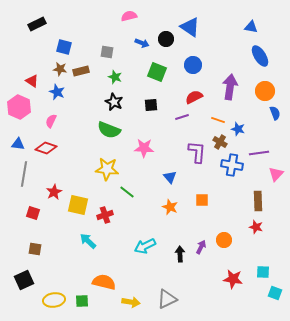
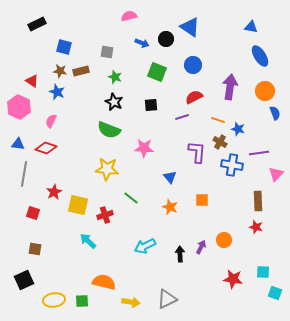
brown star at (60, 69): moved 2 px down
green line at (127, 192): moved 4 px right, 6 px down
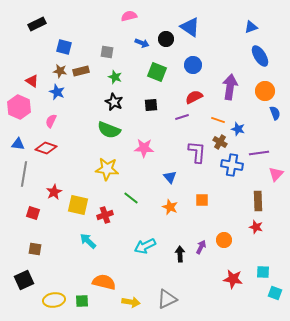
blue triangle at (251, 27): rotated 32 degrees counterclockwise
